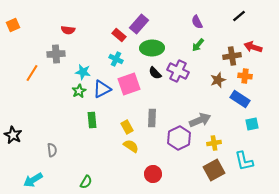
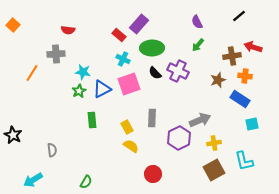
orange square: rotated 24 degrees counterclockwise
cyan cross: moved 7 px right
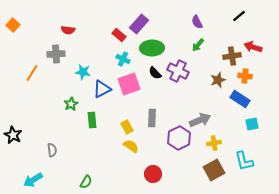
green star: moved 8 px left, 13 px down
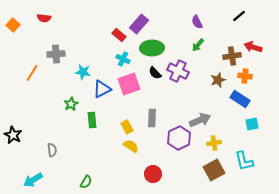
red semicircle: moved 24 px left, 12 px up
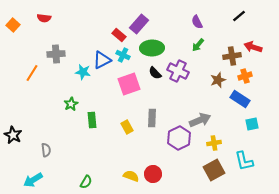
cyan cross: moved 4 px up
orange cross: rotated 24 degrees counterclockwise
blue triangle: moved 29 px up
yellow semicircle: moved 30 px down; rotated 14 degrees counterclockwise
gray semicircle: moved 6 px left
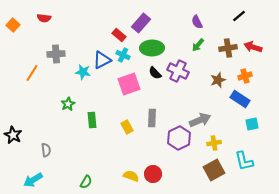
purple rectangle: moved 2 px right, 1 px up
brown cross: moved 4 px left, 8 px up
green star: moved 3 px left
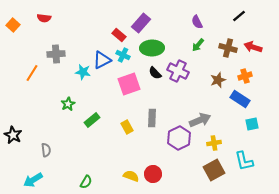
brown cross: rotated 24 degrees clockwise
green rectangle: rotated 56 degrees clockwise
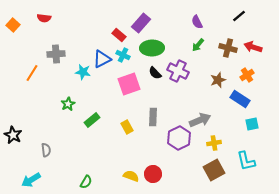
blue triangle: moved 1 px up
orange cross: moved 2 px right, 1 px up; rotated 16 degrees counterclockwise
gray rectangle: moved 1 px right, 1 px up
cyan L-shape: moved 2 px right
cyan arrow: moved 2 px left
